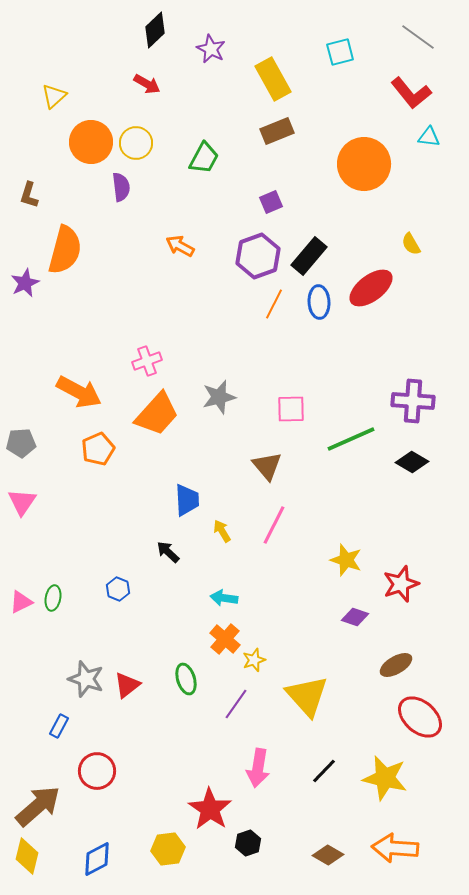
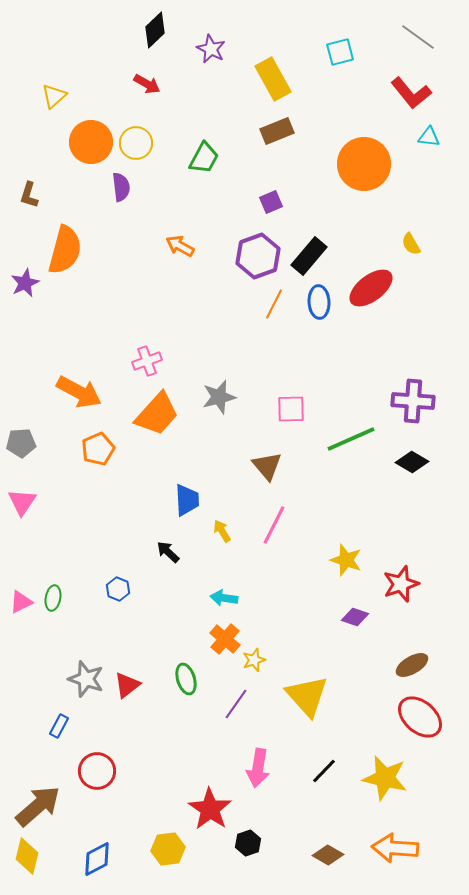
brown ellipse at (396, 665): moved 16 px right
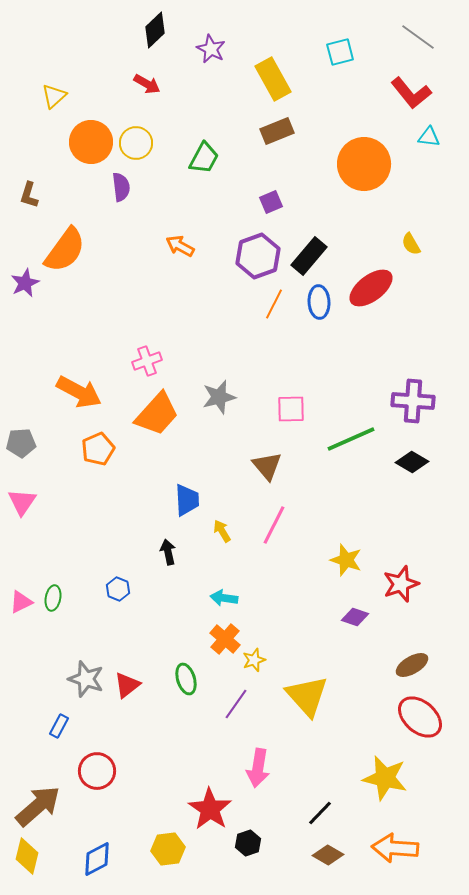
orange semicircle at (65, 250): rotated 21 degrees clockwise
black arrow at (168, 552): rotated 35 degrees clockwise
black line at (324, 771): moved 4 px left, 42 px down
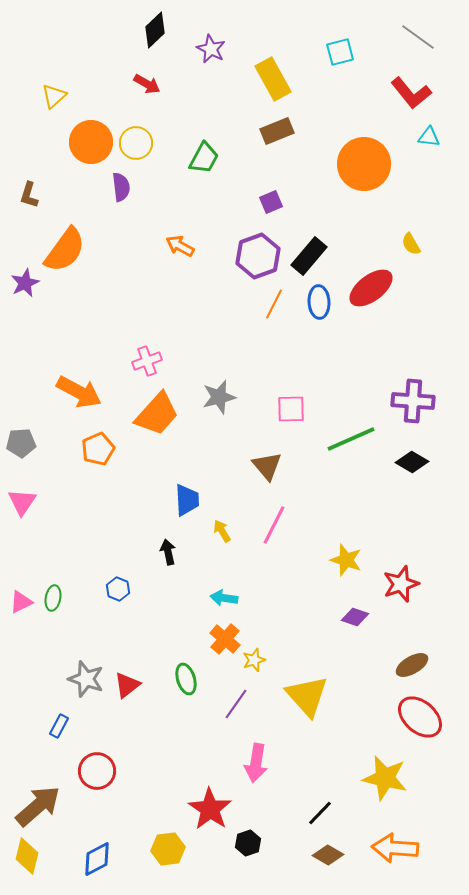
pink arrow at (258, 768): moved 2 px left, 5 px up
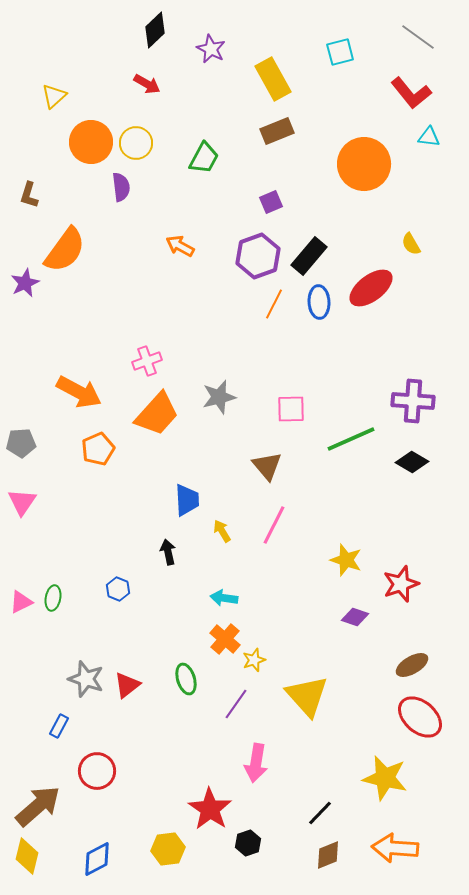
brown diamond at (328, 855): rotated 52 degrees counterclockwise
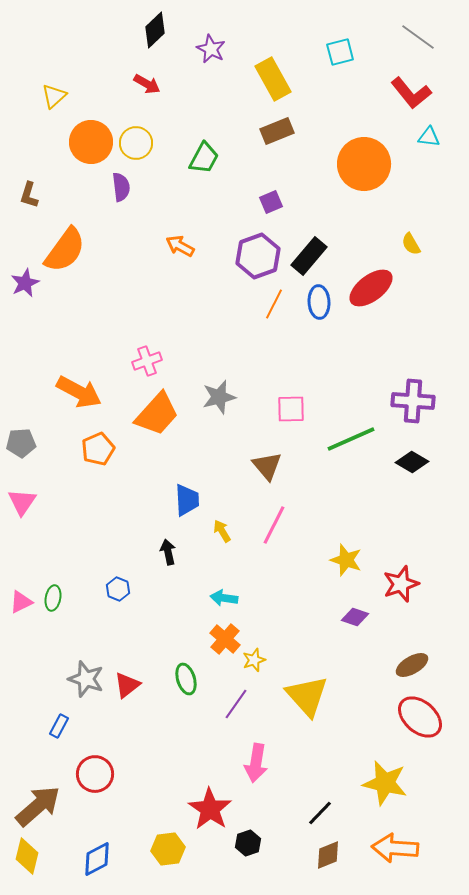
red circle at (97, 771): moved 2 px left, 3 px down
yellow star at (385, 778): moved 5 px down
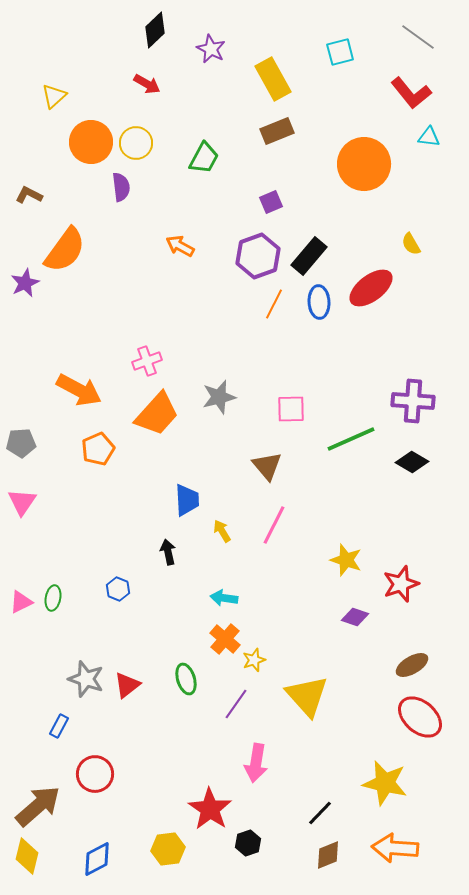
brown L-shape at (29, 195): rotated 100 degrees clockwise
orange arrow at (79, 392): moved 2 px up
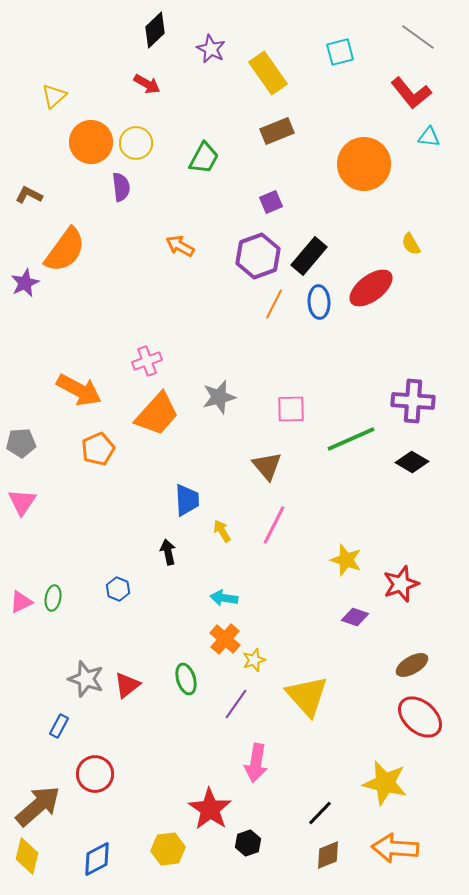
yellow rectangle at (273, 79): moved 5 px left, 6 px up; rotated 6 degrees counterclockwise
